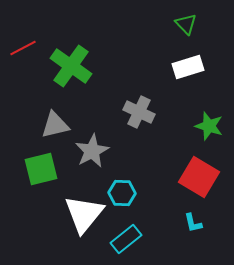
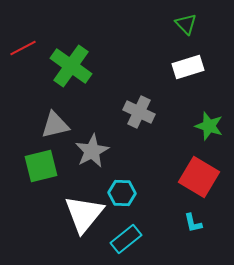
green square: moved 3 px up
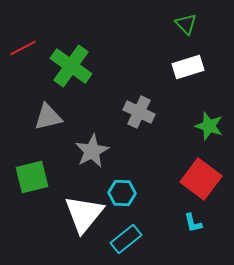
gray triangle: moved 7 px left, 8 px up
green square: moved 9 px left, 11 px down
red square: moved 2 px right, 2 px down; rotated 6 degrees clockwise
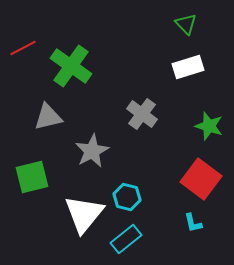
gray cross: moved 3 px right, 2 px down; rotated 12 degrees clockwise
cyan hexagon: moved 5 px right, 4 px down; rotated 12 degrees clockwise
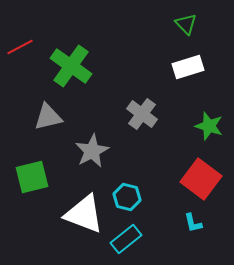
red line: moved 3 px left, 1 px up
white triangle: rotated 48 degrees counterclockwise
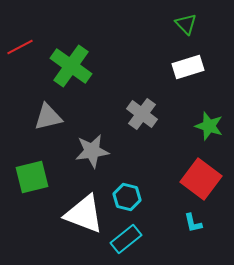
gray star: rotated 20 degrees clockwise
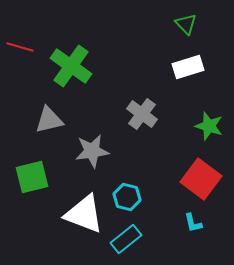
red line: rotated 44 degrees clockwise
gray triangle: moved 1 px right, 3 px down
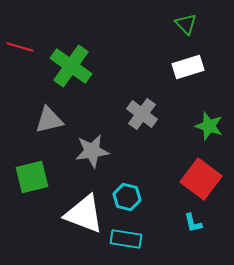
cyan rectangle: rotated 48 degrees clockwise
